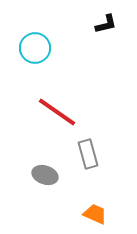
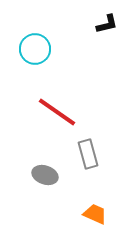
black L-shape: moved 1 px right
cyan circle: moved 1 px down
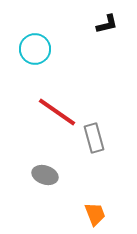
gray rectangle: moved 6 px right, 16 px up
orange trapezoid: rotated 45 degrees clockwise
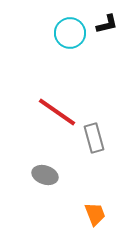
cyan circle: moved 35 px right, 16 px up
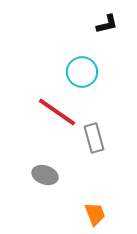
cyan circle: moved 12 px right, 39 px down
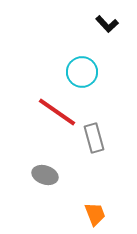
black L-shape: rotated 60 degrees clockwise
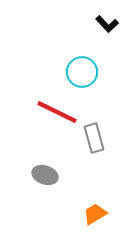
red line: rotated 9 degrees counterclockwise
orange trapezoid: rotated 100 degrees counterclockwise
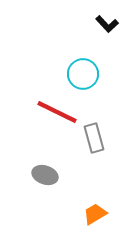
cyan circle: moved 1 px right, 2 px down
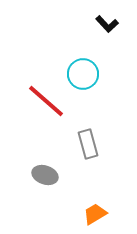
red line: moved 11 px left, 11 px up; rotated 15 degrees clockwise
gray rectangle: moved 6 px left, 6 px down
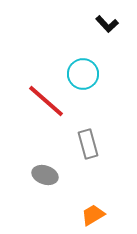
orange trapezoid: moved 2 px left, 1 px down
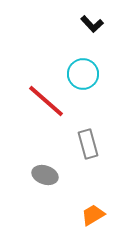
black L-shape: moved 15 px left
